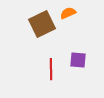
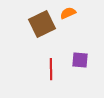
purple square: moved 2 px right
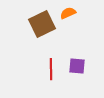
purple square: moved 3 px left, 6 px down
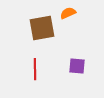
brown square: moved 4 px down; rotated 16 degrees clockwise
red line: moved 16 px left
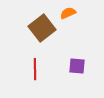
brown square: rotated 28 degrees counterclockwise
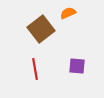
brown square: moved 1 px left, 1 px down
red line: rotated 10 degrees counterclockwise
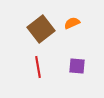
orange semicircle: moved 4 px right, 10 px down
red line: moved 3 px right, 2 px up
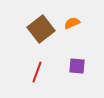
red line: moved 1 px left, 5 px down; rotated 30 degrees clockwise
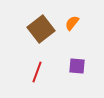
orange semicircle: rotated 28 degrees counterclockwise
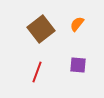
orange semicircle: moved 5 px right, 1 px down
purple square: moved 1 px right, 1 px up
